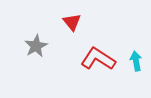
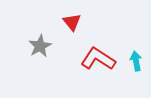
gray star: moved 4 px right
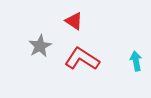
red triangle: moved 2 px right, 1 px up; rotated 18 degrees counterclockwise
red L-shape: moved 16 px left
